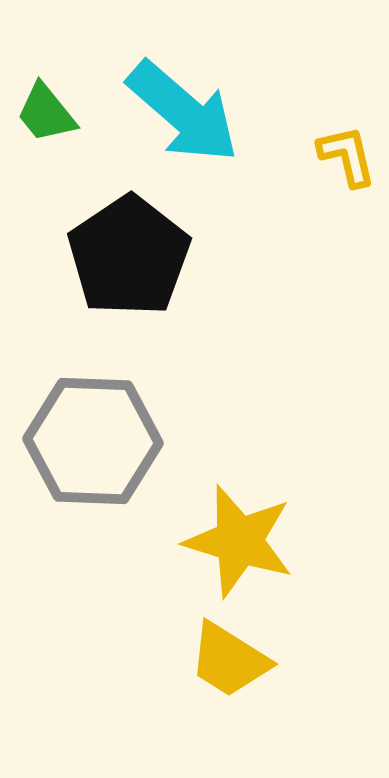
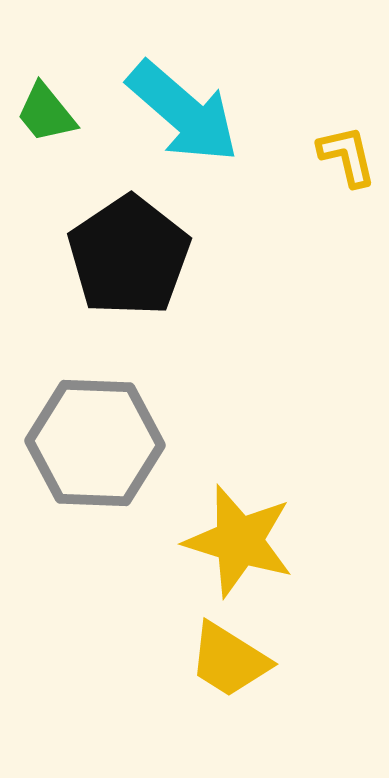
gray hexagon: moved 2 px right, 2 px down
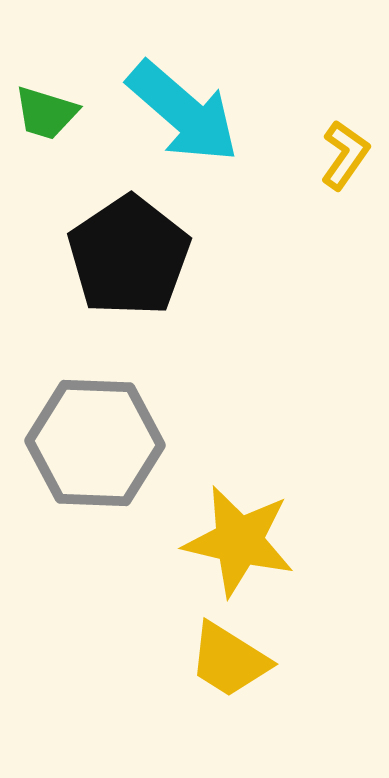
green trapezoid: rotated 34 degrees counterclockwise
yellow L-shape: moved 2 px left, 1 px up; rotated 48 degrees clockwise
yellow star: rotated 4 degrees counterclockwise
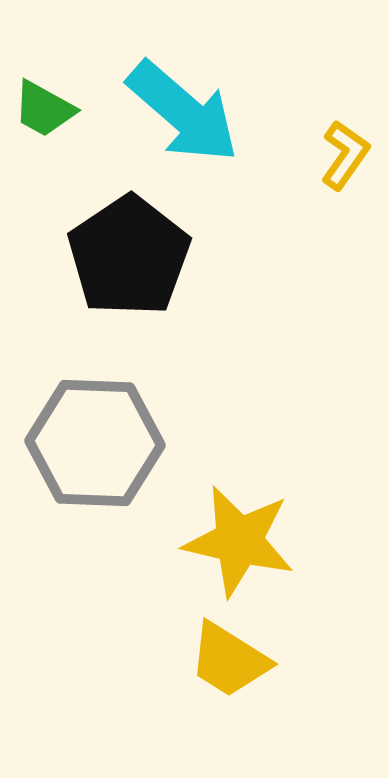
green trapezoid: moved 2 px left, 4 px up; rotated 12 degrees clockwise
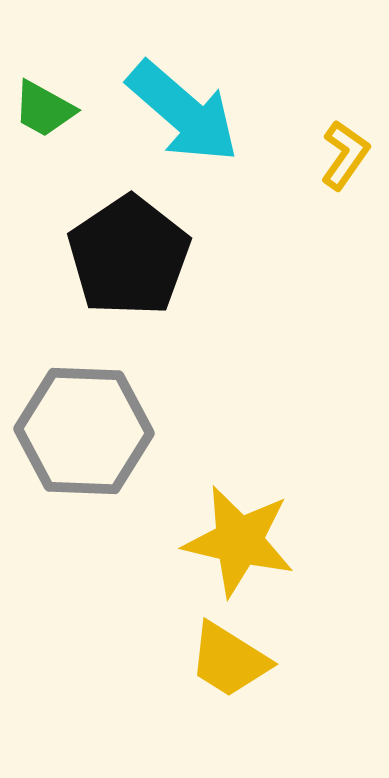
gray hexagon: moved 11 px left, 12 px up
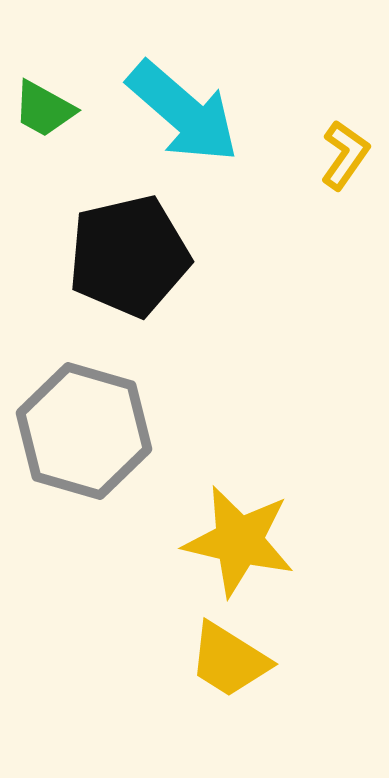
black pentagon: rotated 21 degrees clockwise
gray hexagon: rotated 14 degrees clockwise
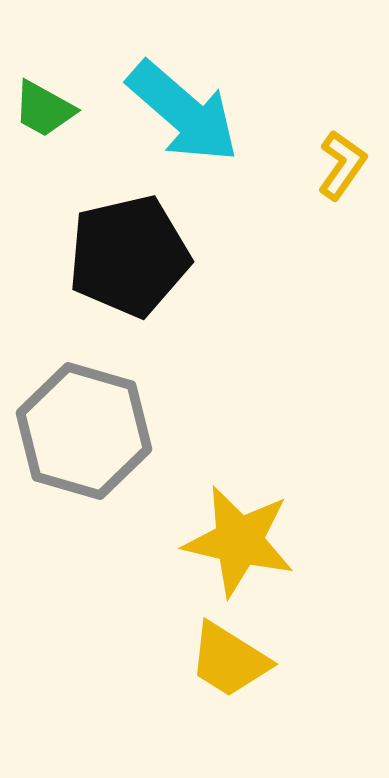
yellow L-shape: moved 3 px left, 10 px down
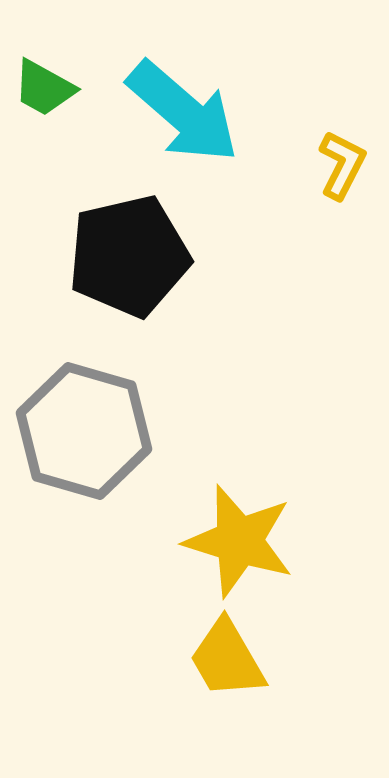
green trapezoid: moved 21 px up
yellow L-shape: rotated 8 degrees counterclockwise
yellow star: rotated 4 degrees clockwise
yellow trapezoid: moved 2 px left, 1 px up; rotated 28 degrees clockwise
